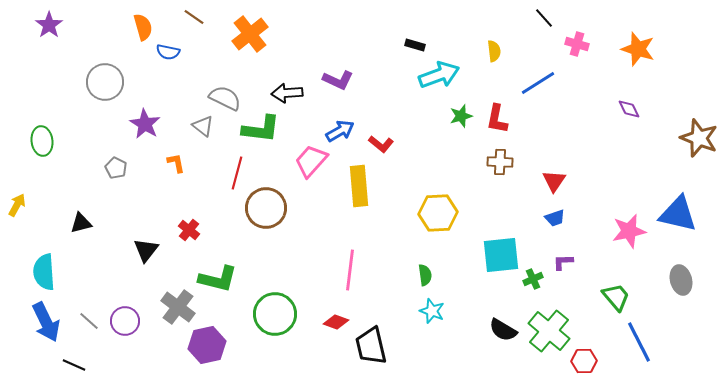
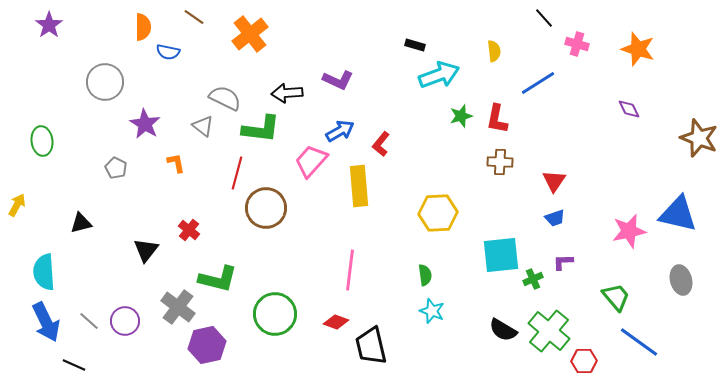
orange semicircle at (143, 27): rotated 16 degrees clockwise
red L-shape at (381, 144): rotated 90 degrees clockwise
blue line at (639, 342): rotated 27 degrees counterclockwise
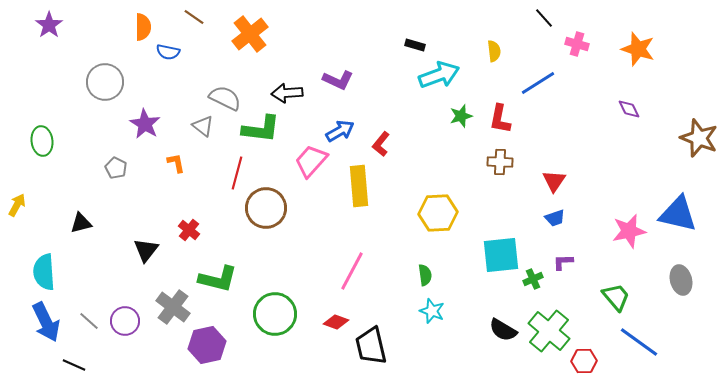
red L-shape at (497, 119): moved 3 px right
pink line at (350, 270): moved 2 px right, 1 px down; rotated 21 degrees clockwise
gray cross at (178, 307): moved 5 px left
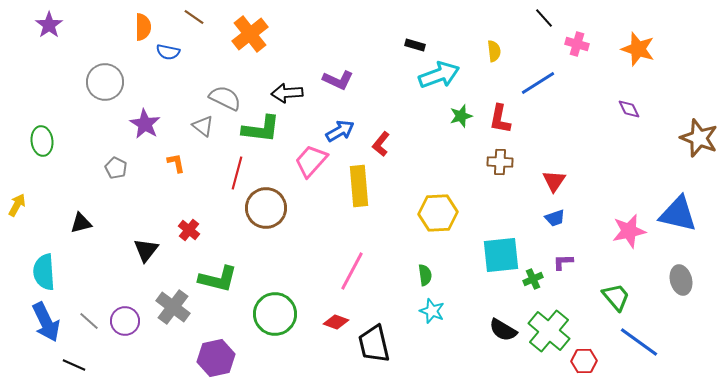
purple hexagon at (207, 345): moved 9 px right, 13 px down
black trapezoid at (371, 346): moved 3 px right, 2 px up
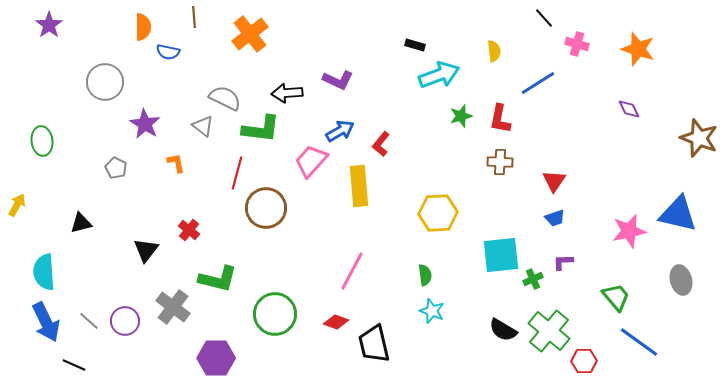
brown line at (194, 17): rotated 50 degrees clockwise
purple hexagon at (216, 358): rotated 12 degrees clockwise
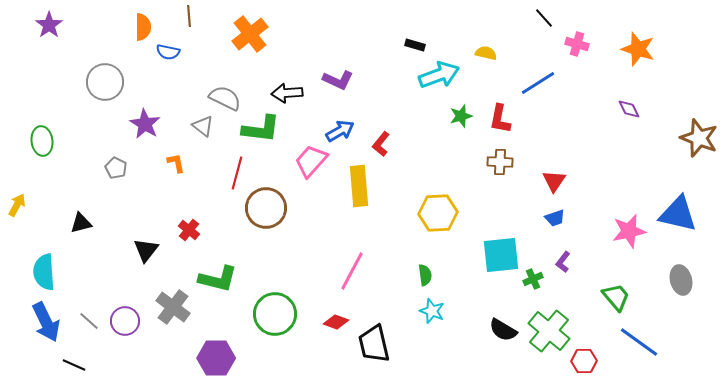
brown line at (194, 17): moved 5 px left, 1 px up
yellow semicircle at (494, 51): moved 8 px left, 2 px down; rotated 70 degrees counterclockwise
purple L-shape at (563, 262): rotated 50 degrees counterclockwise
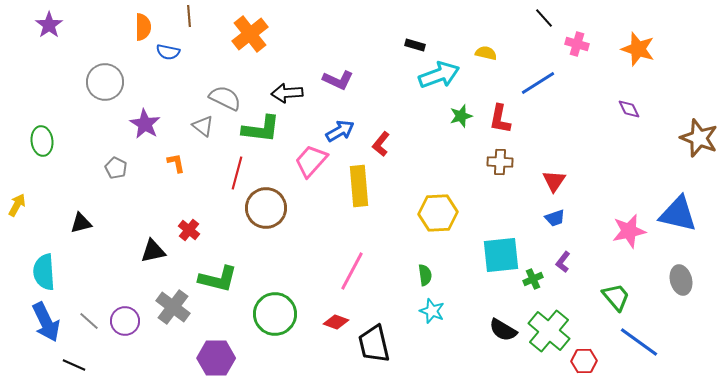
black triangle at (146, 250): moved 7 px right, 1 px down; rotated 40 degrees clockwise
